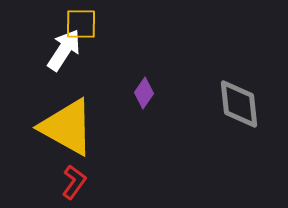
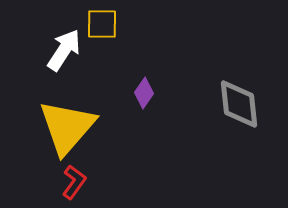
yellow square: moved 21 px right
yellow triangle: rotated 42 degrees clockwise
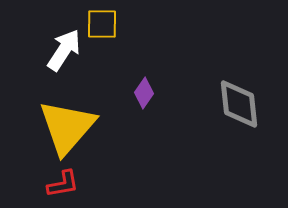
red L-shape: moved 11 px left, 2 px down; rotated 44 degrees clockwise
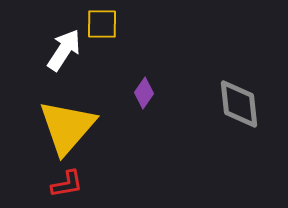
red L-shape: moved 4 px right
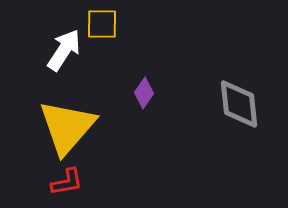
red L-shape: moved 2 px up
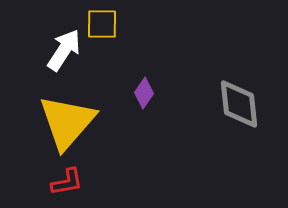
yellow triangle: moved 5 px up
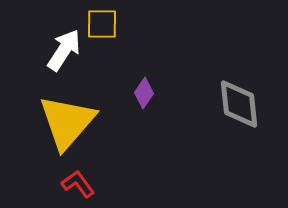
red L-shape: moved 11 px right, 2 px down; rotated 116 degrees counterclockwise
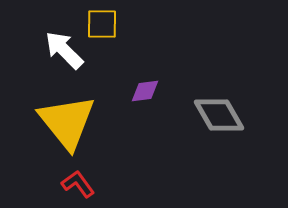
white arrow: rotated 78 degrees counterclockwise
purple diamond: moved 1 px right, 2 px up; rotated 48 degrees clockwise
gray diamond: moved 20 px left, 11 px down; rotated 24 degrees counterclockwise
yellow triangle: rotated 20 degrees counterclockwise
